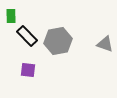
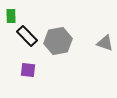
gray triangle: moved 1 px up
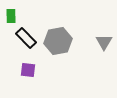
black rectangle: moved 1 px left, 2 px down
gray triangle: moved 1 px left, 1 px up; rotated 42 degrees clockwise
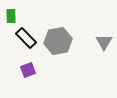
purple square: rotated 28 degrees counterclockwise
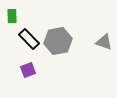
green rectangle: moved 1 px right
black rectangle: moved 3 px right, 1 px down
gray triangle: rotated 42 degrees counterclockwise
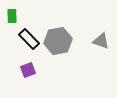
gray triangle: moved 3 px left, 1 px up
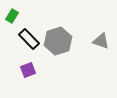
green rectangle: rotated 32 degrees clockwise
gray hexagon: rotated 8 degrees counterclockwise
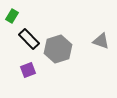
gray hexagon: moved 8 px down
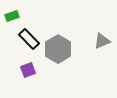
green rectangle: rotated 40 degrees clockwise
gray triangle: moved 1 px right; rotated 42 degrees counterclockwise
gray hexagon: rotated 12 degrees counterclockwise
